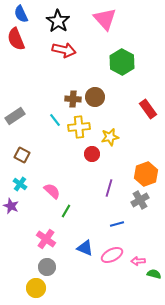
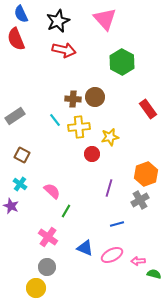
black star: rotated 15 degrees clockwise
pink cross: moved 2 px right, 2 px up
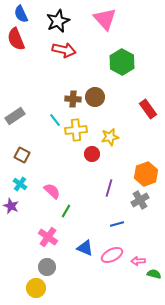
yellow cross: moved 3 px left, 3 px down
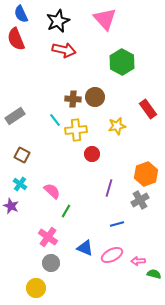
yellow star: moved 7 px right, 11 px up
gray circle: moved 4 px right, 4 px up
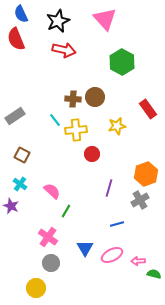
blue triangle: rotated 36 degrees clockwise
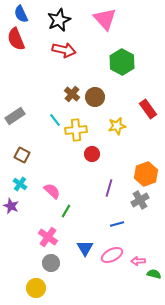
black star: moved 1 px right, 1 px up
brown cross: moved 1 px left, 5 px up; rotated 35 degrees clockwise
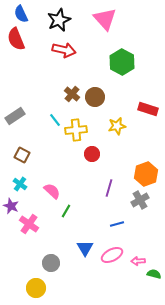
red rectangle: rotated 36 degrees counterclockwise
pink cross: moved 19 px left, 13 px up
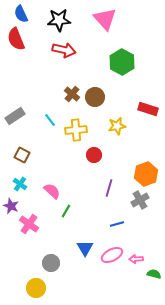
black star: rotated 20 degrees clockwise
cyan line: moved 5 px left
red circle: moved 2 px right, 1 px down
pink arrow: moved 2 px left, 2 px up
